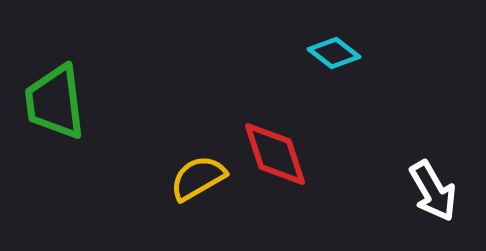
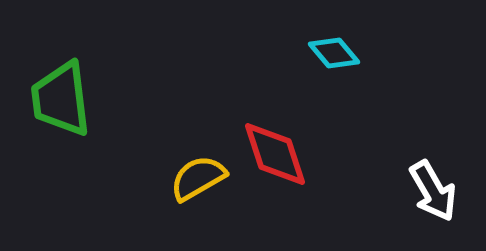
cyan diamond: rotated 12 degrees clockwise
green trapezoid: moved 6 px right, 3 px up
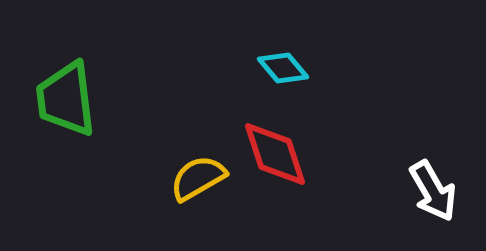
cyan diamond: moved 51 px left, 15 px down
green trapezoid: moved 5 px right
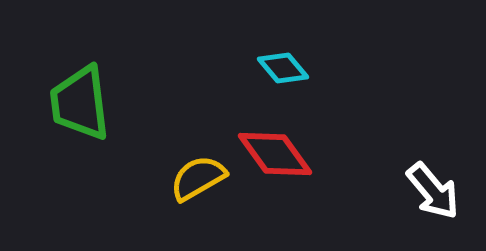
green trapezoid: moved 14 px right, 4 px down
red diamond: rotated 18 degrees counterclockwise
white arrow: rotated 10 degrees counterclockwise
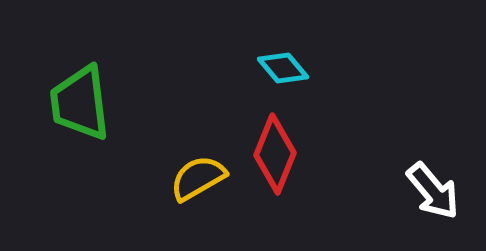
red diamond: rotated 58 degrees clockwise
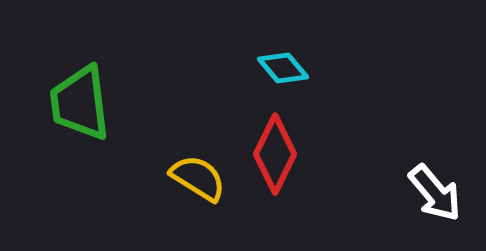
red diamond: rotated 4 degrees clockwise
yellow semicircle: rotated 62 degrees clockwise
white arrow: moved 2 px right, 2 px down
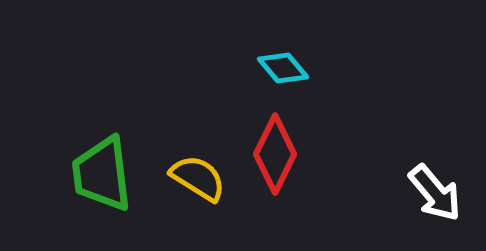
green trapezoid: moved 22 px right, 71 px down
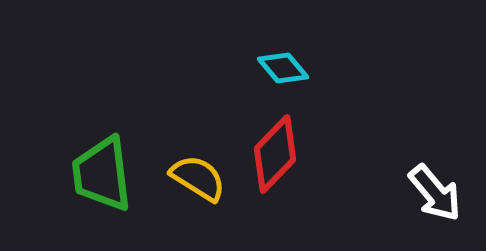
red diamond: rotated 18 degrees clockwise
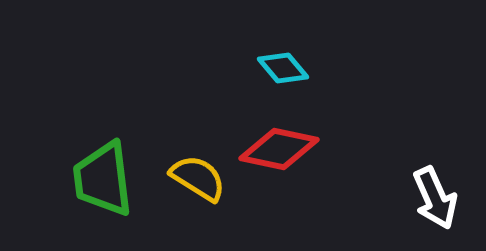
red diamond: moved 4 px right, 5 px up; rotated 58 degrees clockwise
green trapezoid: moved 1 px right, 5 px down
white arrow: moved 5 px down; rotated 16 degrees clockwise
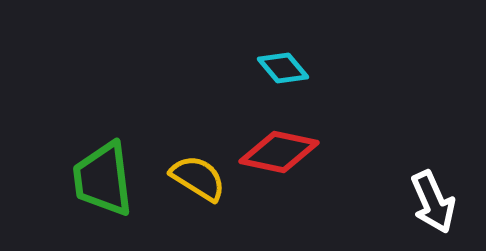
red diamond: moved 3 px down
white arrow: moved 2 px left, 4 px down
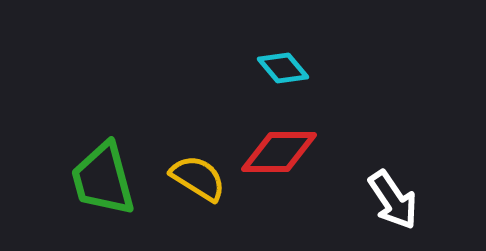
red diamond: rotated 12 degrees counterclockwise
green trapezoid: rotated 8 degrees counterclockwise
white arrow: moved 40 px left, 2 px up; rotated 10 degrees counterclockwise
